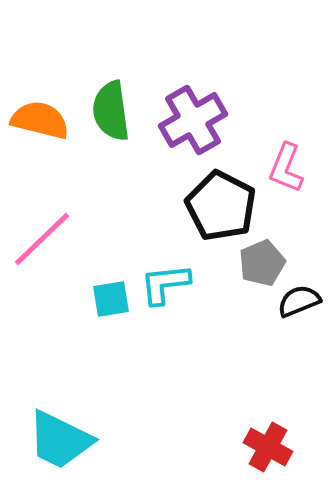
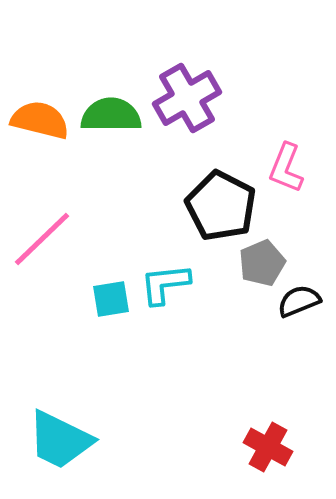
green semicircle: moved 4 px down; rotated 98 degrees clockwise
purple cross: moved 6 px left, 22 px up
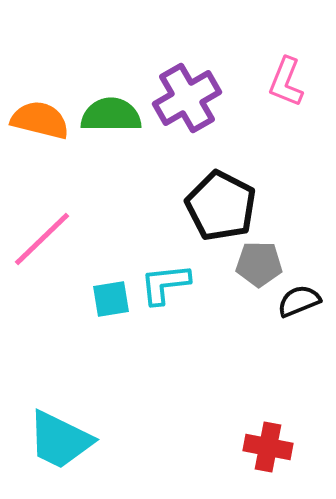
pink L-shape: moved 86 px up
gray pentagon: moved 3 px left, 1 px down; rotated 24 degrees clockwise
red cross: rotated 18 degrees counterclockwise
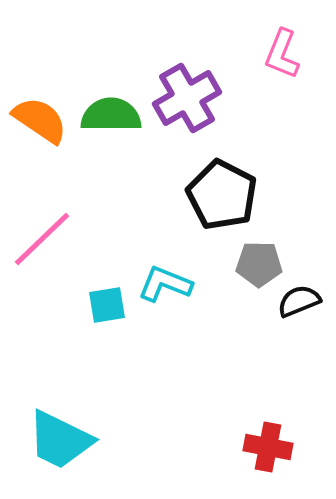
pink L-shape: moved 4 px left, 28 px up
orange semicircle: rotated 20 degrees clockwise
black pentagon: moved 1 px right, 11 px up
cyan L-shape: rotated 28 degrees clockwise
cyan square: moved 4 px left, 6 px down
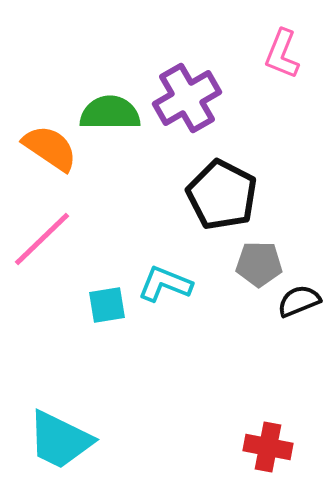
green semicircle: moved 1 px left, 2 px up
orange semicircle: moved 10 px right, 28 px down
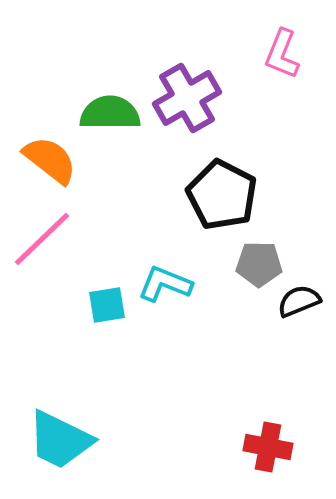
orange semicircle: moved 12 px down; rotated 4 degrees clockwise
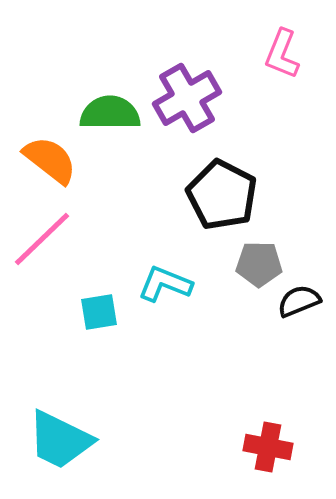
cyan square: moved 8 px left, 7 px down
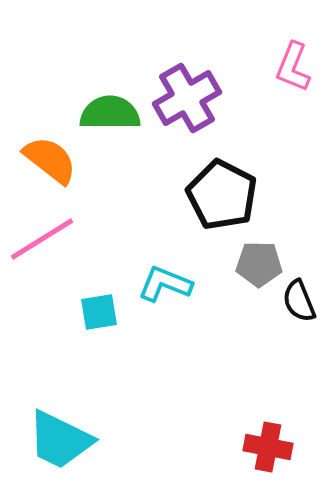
pink L-shape: moved 11 px right, 13 px down
pink line: rotated 12 degrees clockwise
black semicircle: rotated 90 degrees counterclockwise
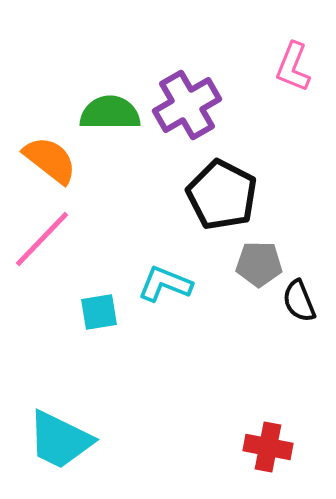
purple cross: moved 7 px down
pink line: rotated 14 degrees counterclockwise
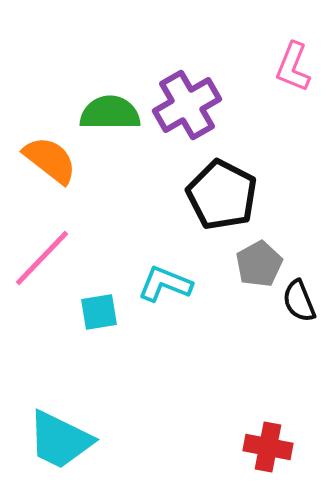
pink line: moved 19 px down
gray pentagon: rotated 30 degrees counterclockwise
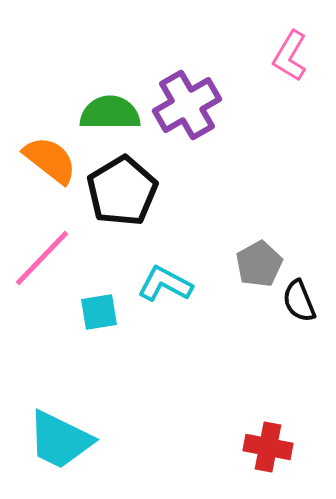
pink L-shape: moved 3 px left, 11 px up; rotated 9 degrees clockwise
black pentagon: moved 100 px left, 4 px up; rotated 14 degrees clockwise
cyan L-shape: rotated 6 degrees clockwise
